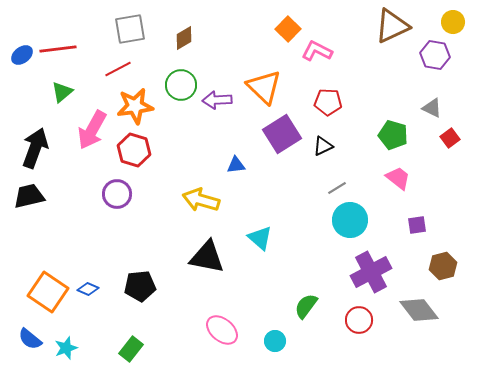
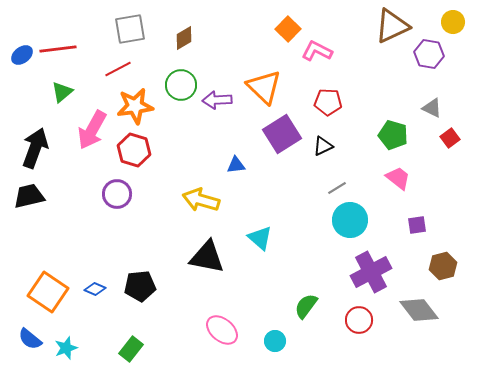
purple hexagon at (435, 55): moved 6 px left, 1 px up
blue diamond at (88, 289): moved 7 px right
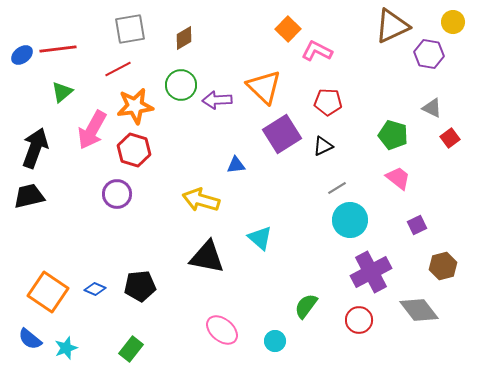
purple square at (417, 225): rotated 18 degrees counterclockwise
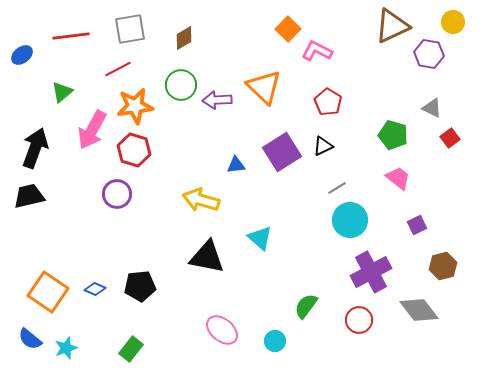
red line at (58, 49): moved 13 px right, 13 px up
red pentagon at (328, 102): rotated 28 degrees clockwise
purple square at (282, 134): moved 18 px down
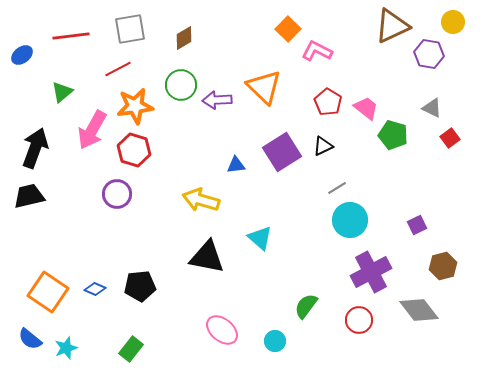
pink trapezoid at (398, 178): moved 32 px left, 70 px up
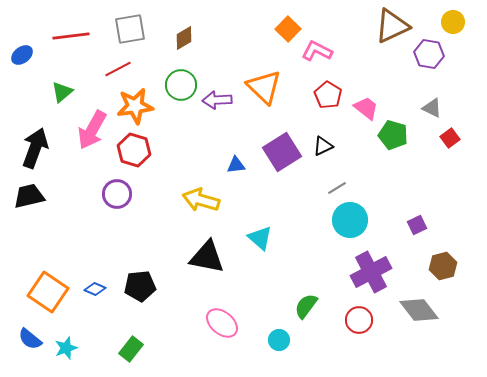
red pentagon at (328, 102): moved 7 px up
pink ellipse at (222, 330): moved 7 px up
cyan circle at (275, 341): moved 4 px right, 1 px up
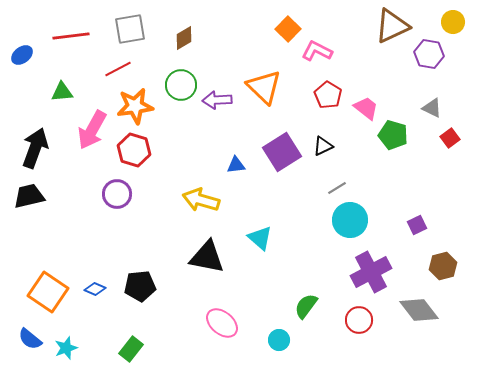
green triangle at (62, 92): rotated 35 degrees clockwise
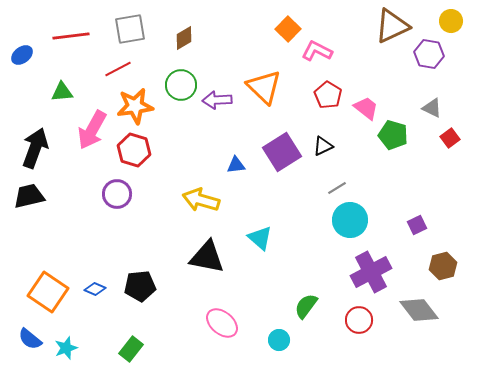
yellow circle at (453, 22): moved 2 px left, 1 px up
